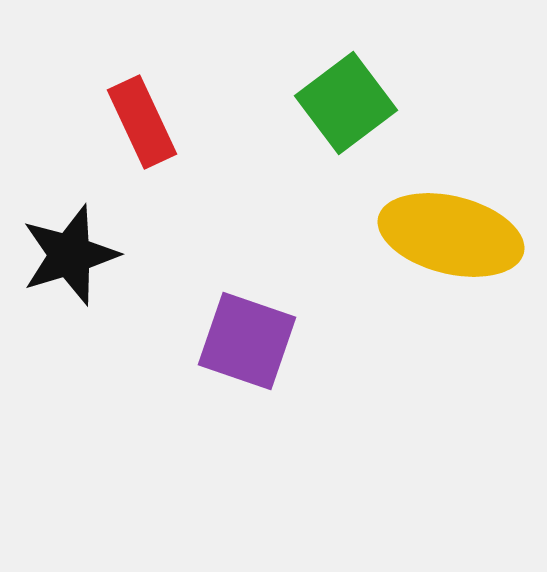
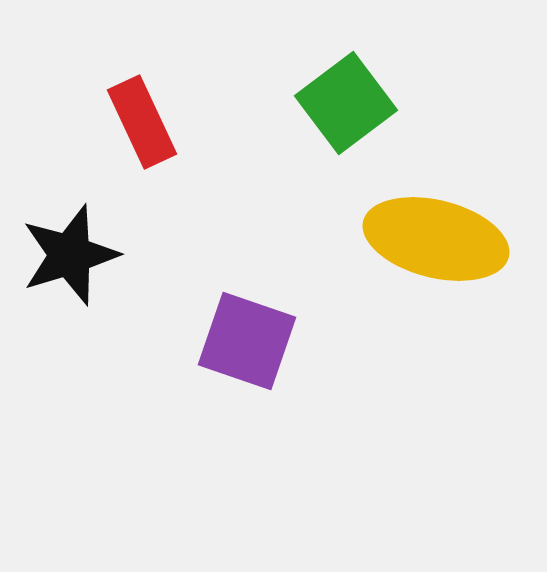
yellow ellipse: moved 15 px left, 4 px down
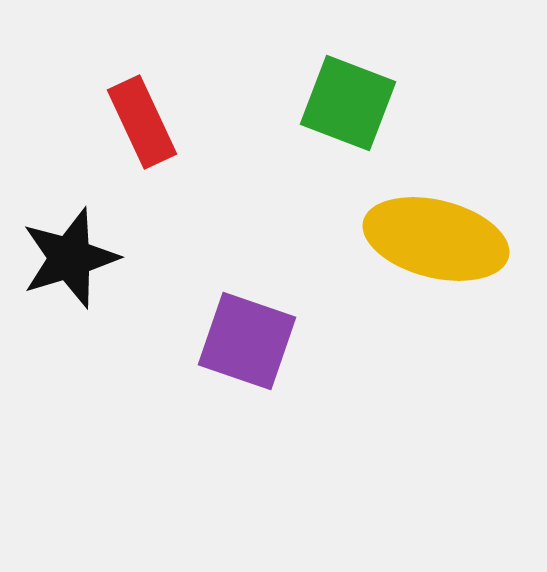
green square: moved 2 px right; rotated 32 degrees counterclockwise
black star: moved 3 px down
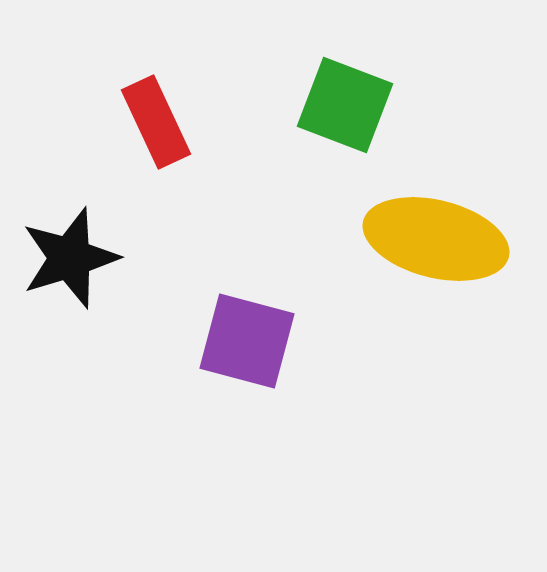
green square: moved 3 px left, 2 px down
red rectangle: moved 14 px right
purple square: rotated 4 degrees counterclockwise
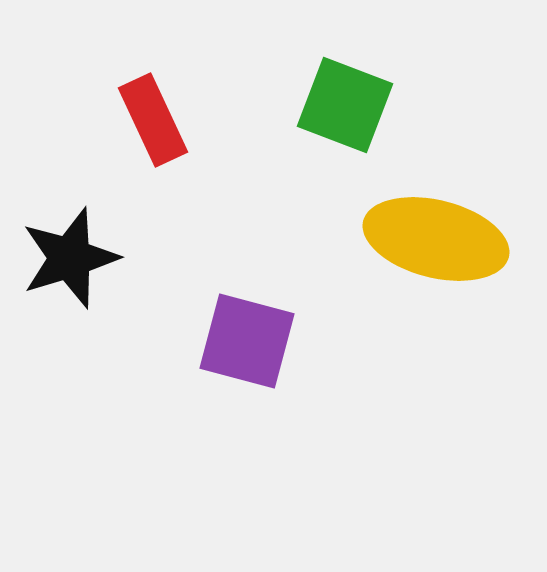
red rectangle: moved 3 px left, 2 px up
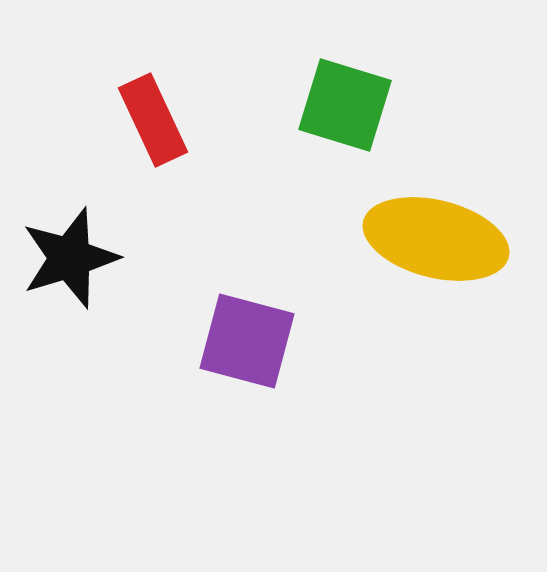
green square: rotated 4 degrees counterclockwise
